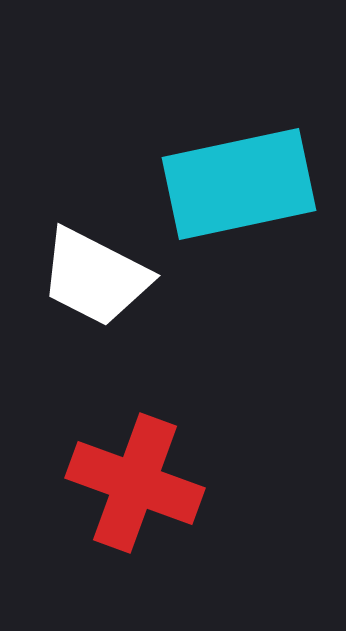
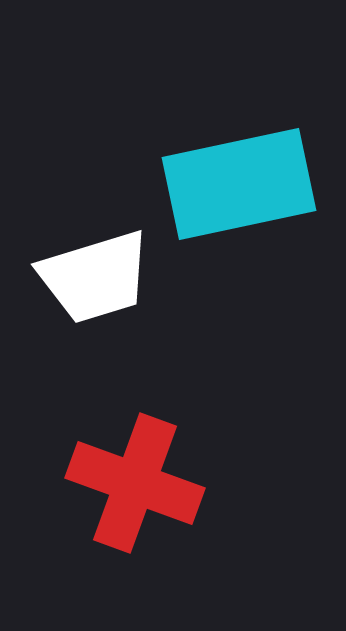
white trapezoid: rotated 44 degrees counterclockwise
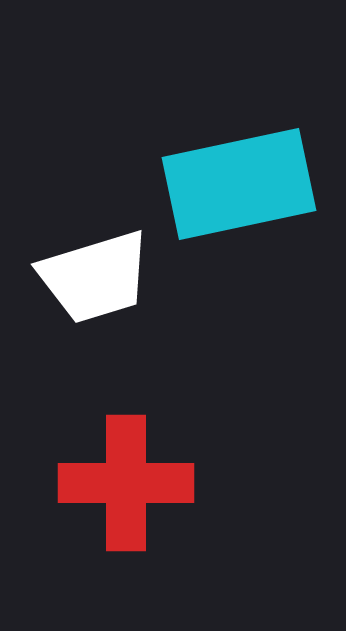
red cross: moved 9 px left; rotated 20 degrees counterclockwise
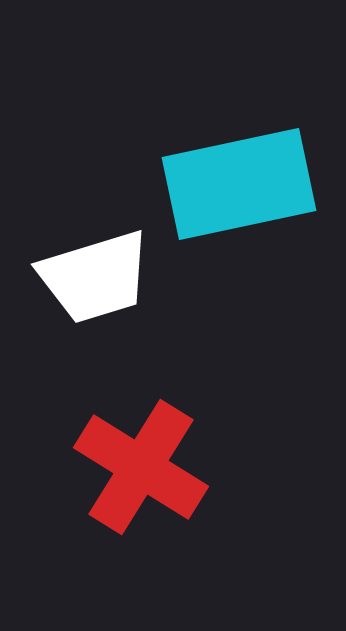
red cross: moved 15 px right, 16 px up; rotated 32 degrees clockwise
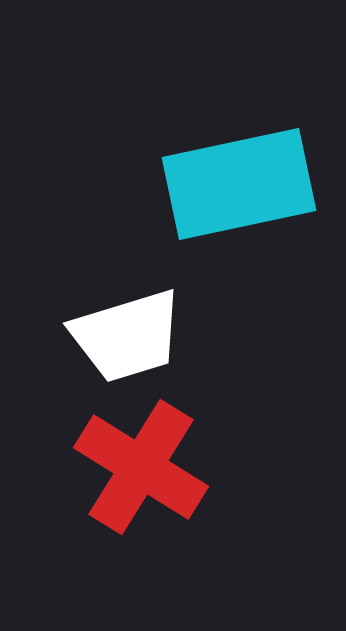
white trapezoid: moved 32 px right, 59 px down
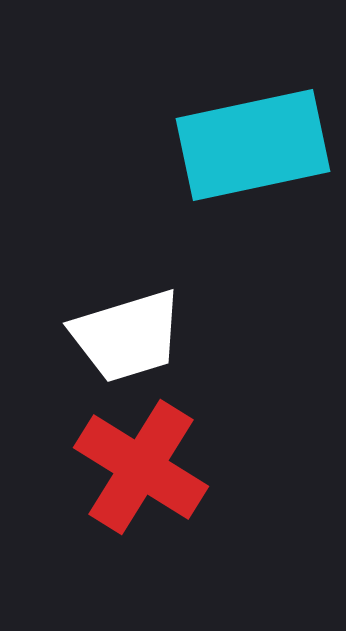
cyan rectangle: moved 14 px right, 39 px up
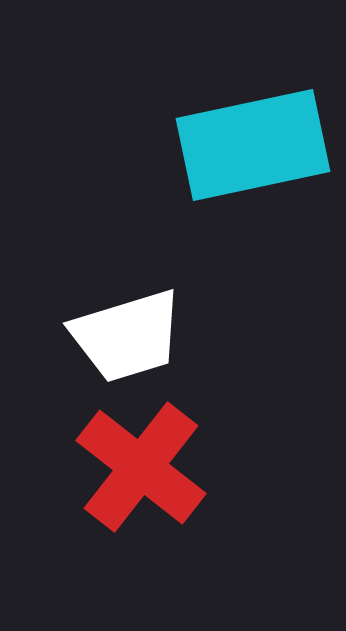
red cross: rotated 6 degrees clockwise
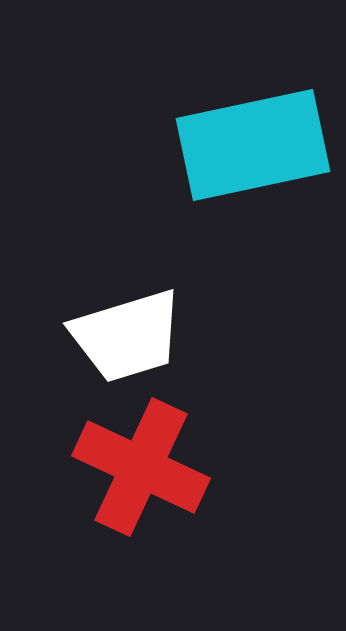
red cross: rotated 13 degrees counterclockwise
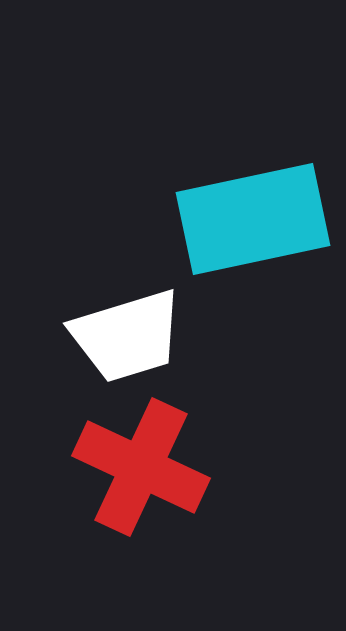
cyan rectangle: moved 74 px down
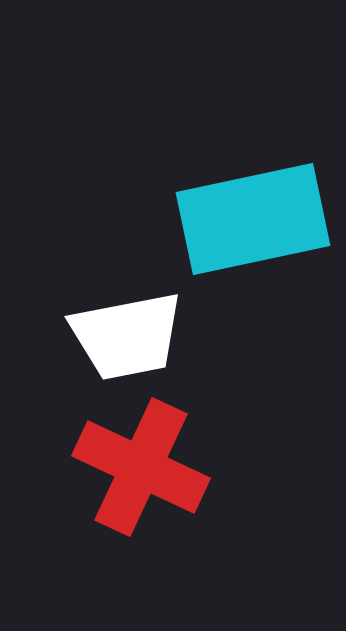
white trapezoid: rotated 6 degrees clockwise
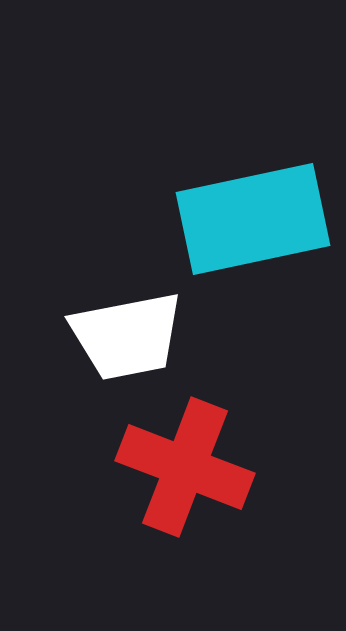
red cross: moved 44 px right; rotated 4 degrees counterclockwise
